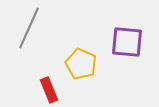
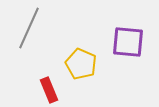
purple square: moved 1 px right
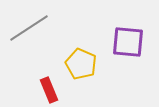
gray line: rotated 33 degrees clockwise
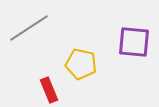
purple square: moved 6 px right
yellow pentagon: rotated 12 degrees counterclockwise
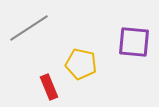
red rectangle: moved 3 px up
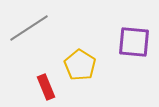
yellow pentagon: moved 1 px left, 1 px down; rotated 20 degrees clockwise
red rectangle: moved 3 px left
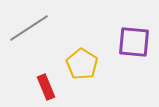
yellow pentagon: moved 2 px right, 1 px up
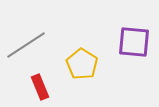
gray line: moved 3 px left, 17 px down
red rectangle: moved 6 px left
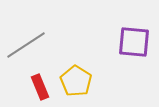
yellow pentagon: moved 6 px left, 17 px down
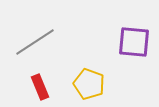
gray line: moved 9 px right, 3 px up
yellow pentagon: moved 13 px right, 3 px down; rotated 12 degrees counterclockwise
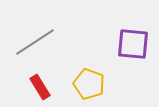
purple square: moved 1 px left, 2 px down
red rectangle: rotated 10 degrees counterclockwise
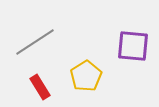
purple square: moved 2 px down
yellow pentagon: moved 3 px left, 8 px up; rotated 20 degrees clockwise
